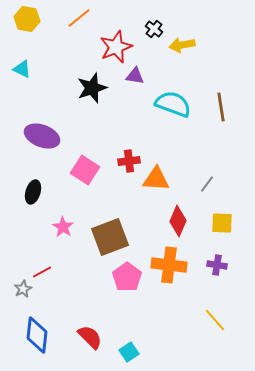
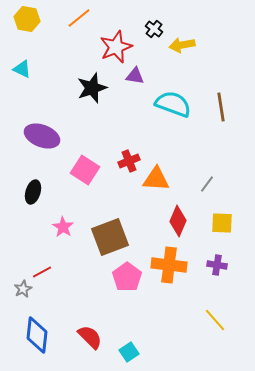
red cross: rotated 15 degrees counterclockwise
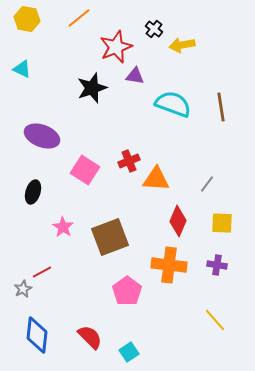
pink pentagon: moved 14 px down
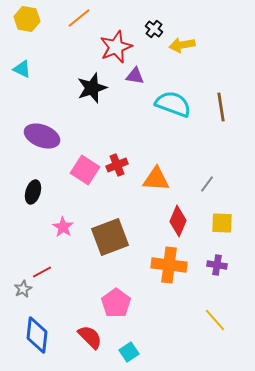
red cross: moved 12 px left, 4 px down
pink pentagon: moved 11 px left, 12 px down
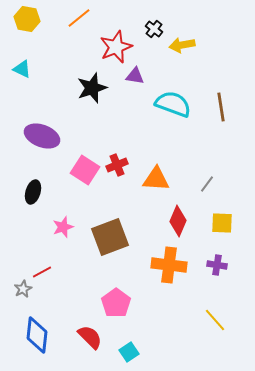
pink star: rotated 20 degrees clockwise
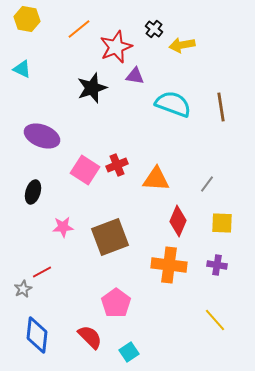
orange line: moved 11 px down
pink star: rotated 15 degrees clockwise
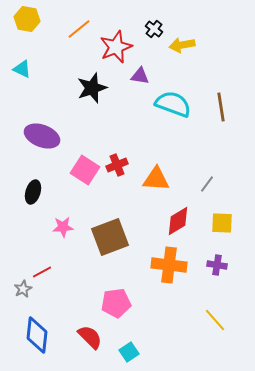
purple triangle: moved 5 px right
red diamond: rotated 36 degrees clockwise
pink pentagon: rotated 28 degrees clockwise
